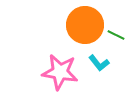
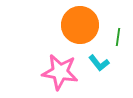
orange circle: moved 5 px left
green line: moved 2 px right, 2 px down; rotated 72 degrees clockwise
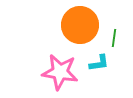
green line: moved 4 px left, 1 px down
cyan L-shape: rotated 60 degrees counterclockwise
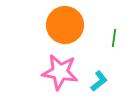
orange circle: moved 15 px left
cyan L-shape: moved 18 px down; rotated 30 degrees counterclockwise
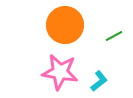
green line: moved 2 px up; rotated 54 degrees clockwise
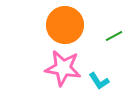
pink star: moved 3 px right, 4 px up
cyan L-shape: rotated 95 degrees clockwise
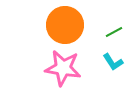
green line: moved 4 px up
cyan L-shape: moved 14 px right, 19 px up
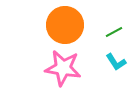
cyan L-shape: moved 3 px right
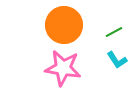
orange circle: moved 1 px left
cyan L-shape: moved 1 px right, 2 px up
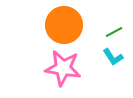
cyan L-shape: moved 4 px left, 3 px up
